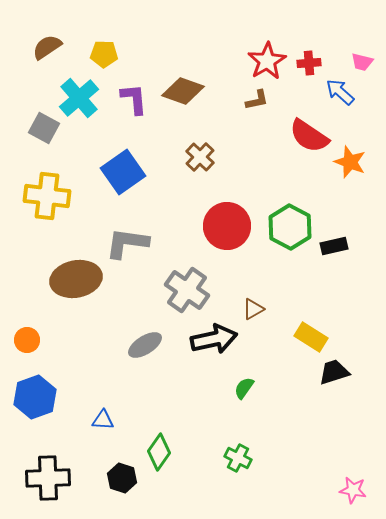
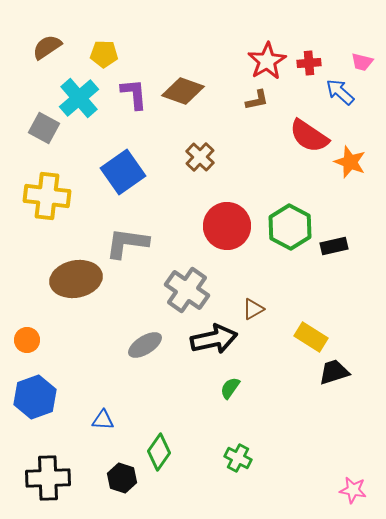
purple L-shape: moved 5 px up
green semicircle: moved 14 px left
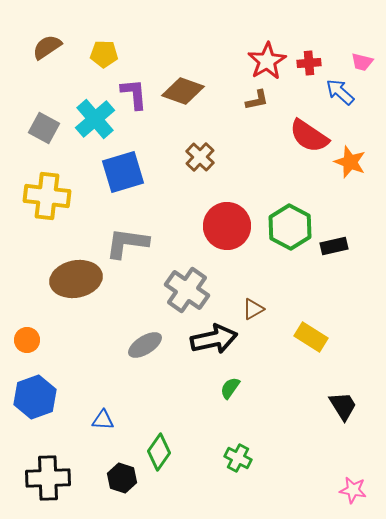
cyan cross: moved 16 px right, 21 px down
blue square: rotated 18 degrees clockwise
black trapezoid: moved 9 px right, 34 px down; rotated 76 degrees clockwise
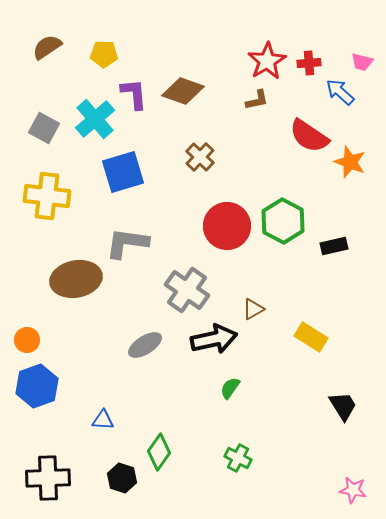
green hexagon: moved 7 px left, 6 px up
blue hexagon: moved 2 px right, 11 px up
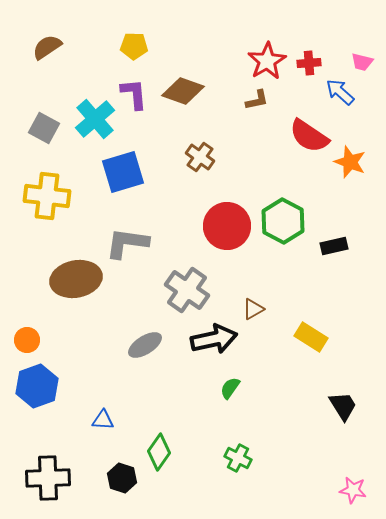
yellow pentagon: moved 30 px right, 8 px up
brown cross: rotated 8 degrees counterclockwise
